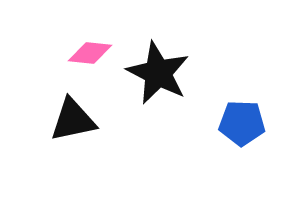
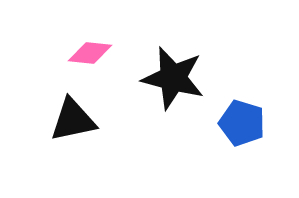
black star: moved 15 px right, 5 px down; rotated 12 degrees counterclockwise
blue pentagon: rotated 15 degrees clockwise
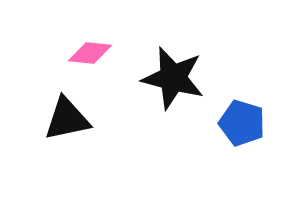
black triangle: moved 6 px left, 1 px up
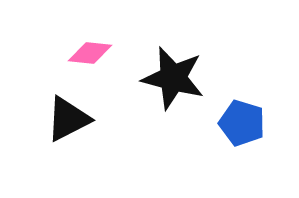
black triangle: moved 1 px right; rotated 15 degrees counterclockwise
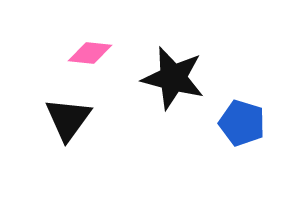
black triangle: rotated 27 degrees counterclockwise
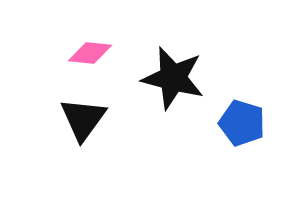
black triangle: moved 15 px right
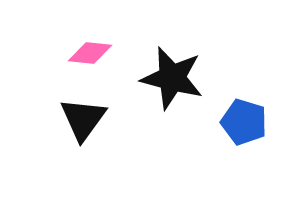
black star: moved 1 px left
blue pentagon: moved 2 px right, 1 px up
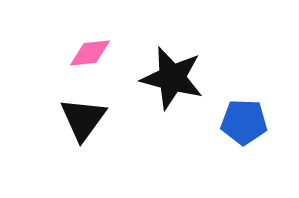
pink diamond: rotated 12 degrees counterclockwise
blue pentagon: rotated 15 degrees counterclockwise
